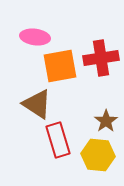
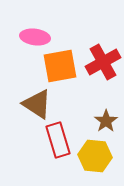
red cross: moved 2 px right, 4 px down; rotated 20 degrees counterclockwise
yellow hexagon: moved 3 px left, 1 px down
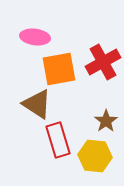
orange square: moved 1 px left, 3 px down
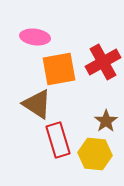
yellow hexagon: moved 2 px up
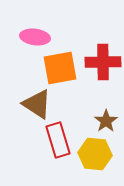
red cross: rotated 28 degrees clockwise
orange square: moved 1 px right, 1 px up
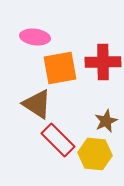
brown star: rotated 10 degrees clockwise
red rectangle: rotated 28 degrees counterclockwise
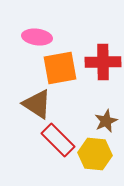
pink ellipse: moved 2 px right
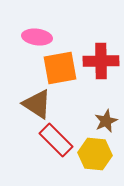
red cross: moved 2 px left, 1 px up
red rectangle: moved 2 px left
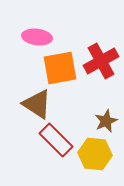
red cross: rotated 28 degrees counterclockwise
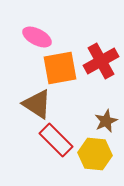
pink ellipse: rotated 20 degrees clockwise
